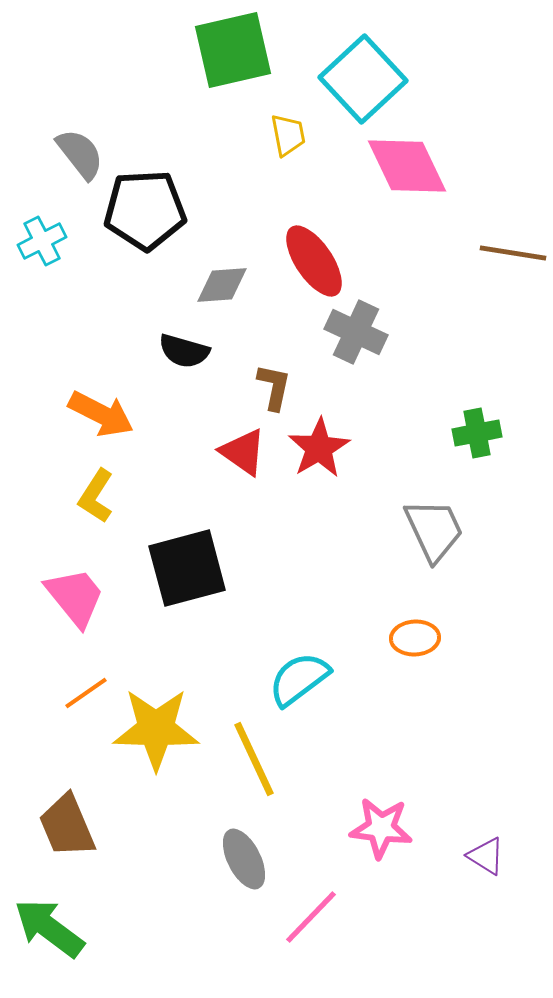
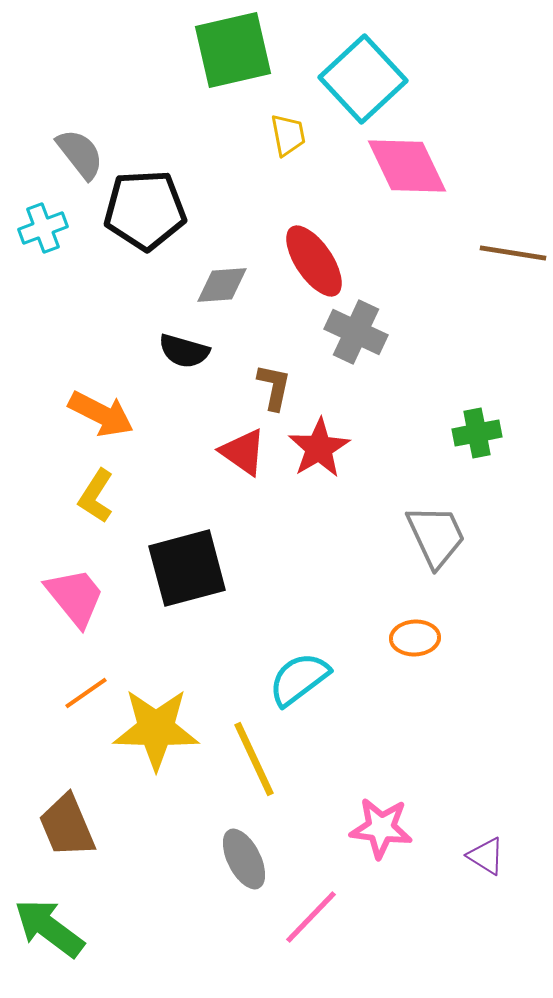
cyan cross: moved 1 px right, 13 px up; rotated 6 degrees clockwise
gray trapezoid: moved 2 px right, 6 px down
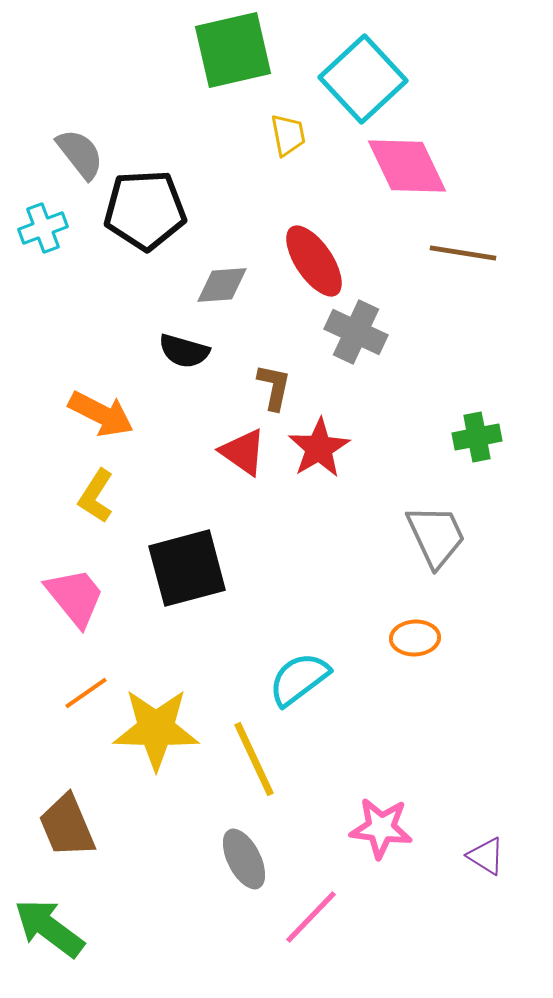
brown line: moved 50 px left
green cross: moved 4 px down
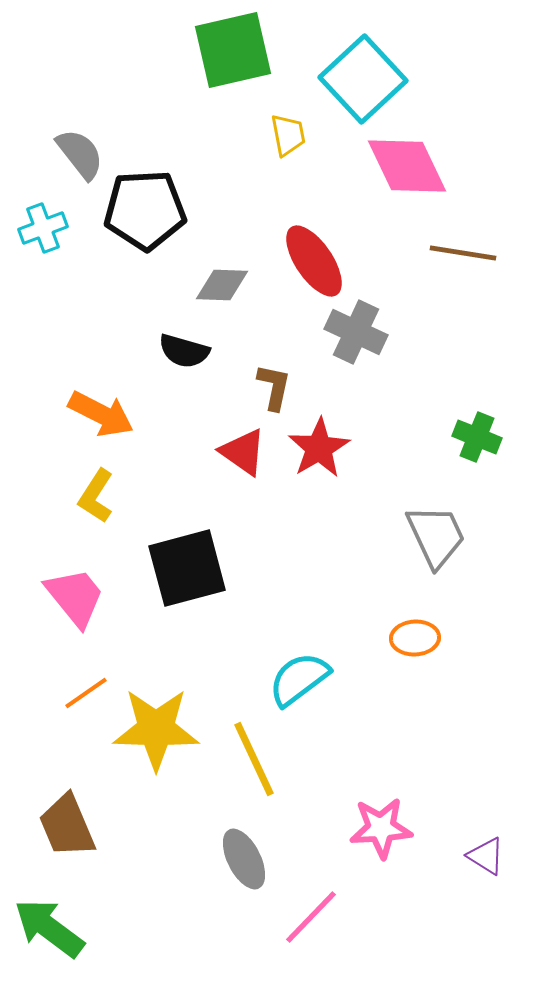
gray diamond: rotated 6 degrees clockwise
green cross: rotated 33 degrees clockwise
pink star: rotated 10 degrees counterclockwise
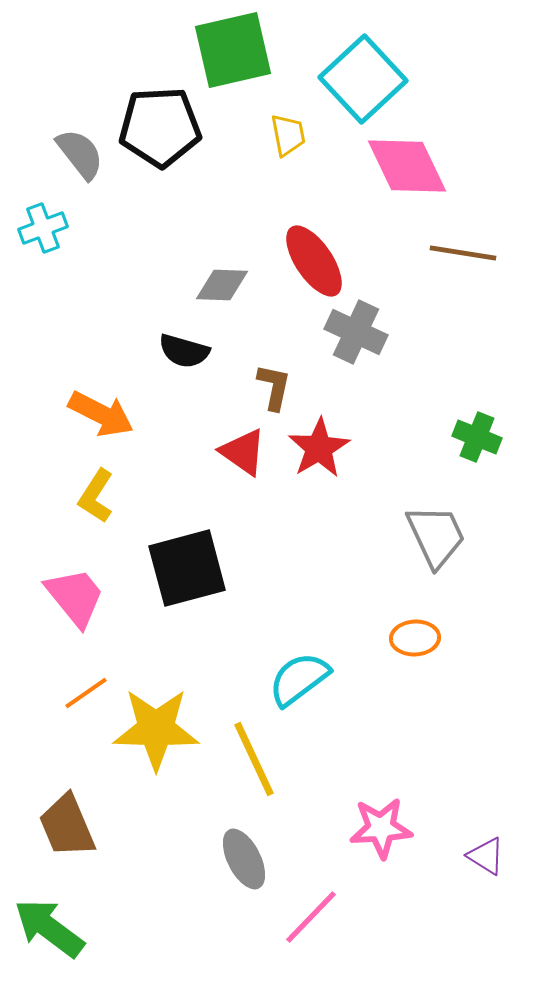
black pentagon: moved 15 px right, 83 px up
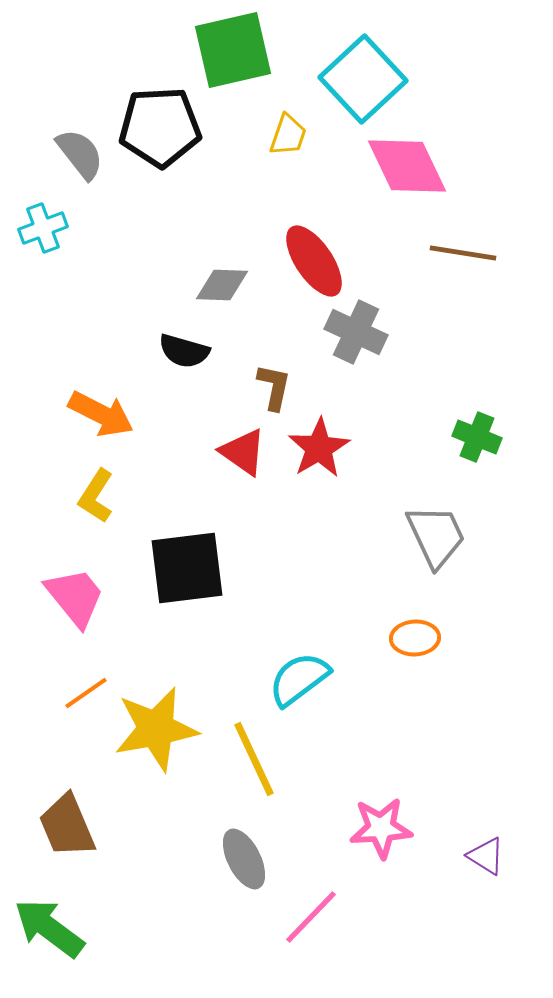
yellow trapezoid: rotated 30 degrees clockwise
black square: rotated 8 degrees clockwise
yellow star: rotated 12 degrees counterclockwise
